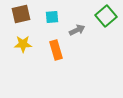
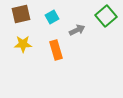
cyan square: rotated 24 degrees counterclockwise
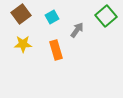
brown square: rotated 24 degrees counterclockwise
gray arrow: rotated 28 degrees counterclockwise
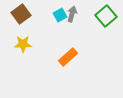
cyan square: moved 8 px right, 2 px up
gray arrow: moved 5 px left, 16 px up; rotated 21 degrees counterclockwise
orange rectangle: moved 12 px right, 7 px down; rotated 66 degrees clockwise
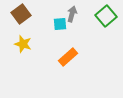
cyan square: moved 9 px down; rotated 24 degrees clockwise
yellow star: rotated 18 degrees clockwise
